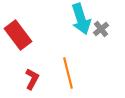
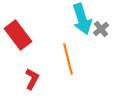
cyan arrow: moved 1 px right
orange line: moved 14 px up
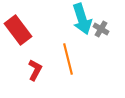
gray cross: rotated 21 degrees counterclockwise
red rectangle: moved 5 px up
red L-shape: moved 3 px right, 9 px up
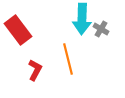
cyan arrow: rotated 20 degrees clockwise
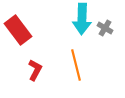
gray cross: moved 4 px right, 1 px up
orange line: moved 8 px right, 6 px down
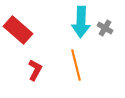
cyan arrow: moved 1 px left, 3 px down
red rectangle: rotated 12 degrees counterclockwise
